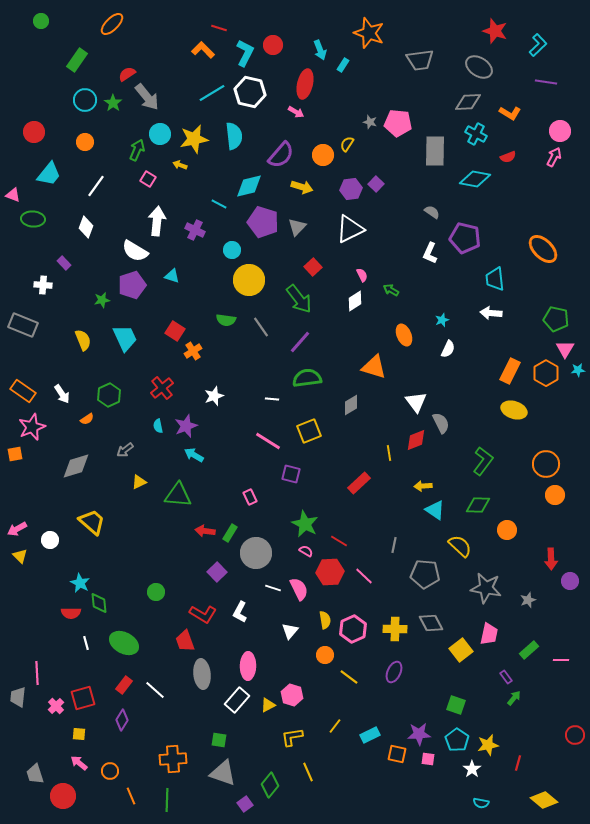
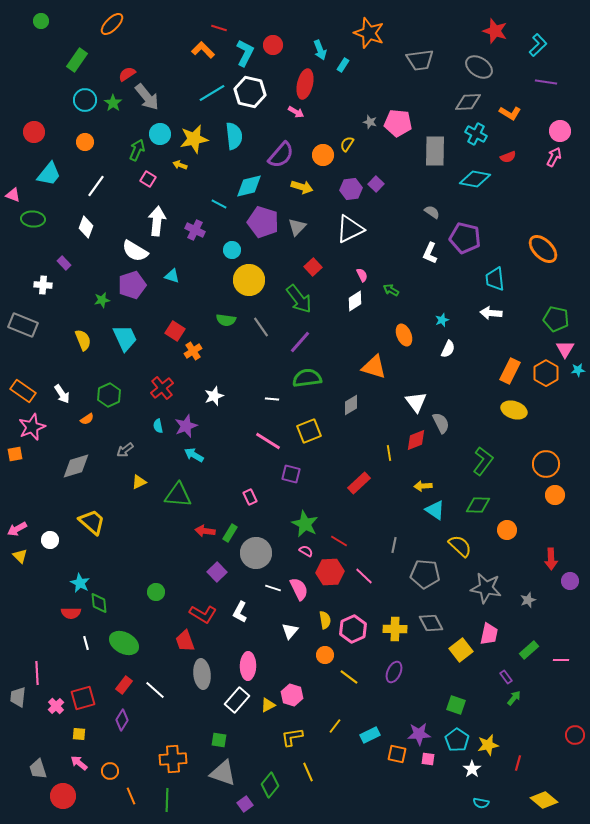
gray trapezoid at (35, 774): moved 3 px right, 5 px up
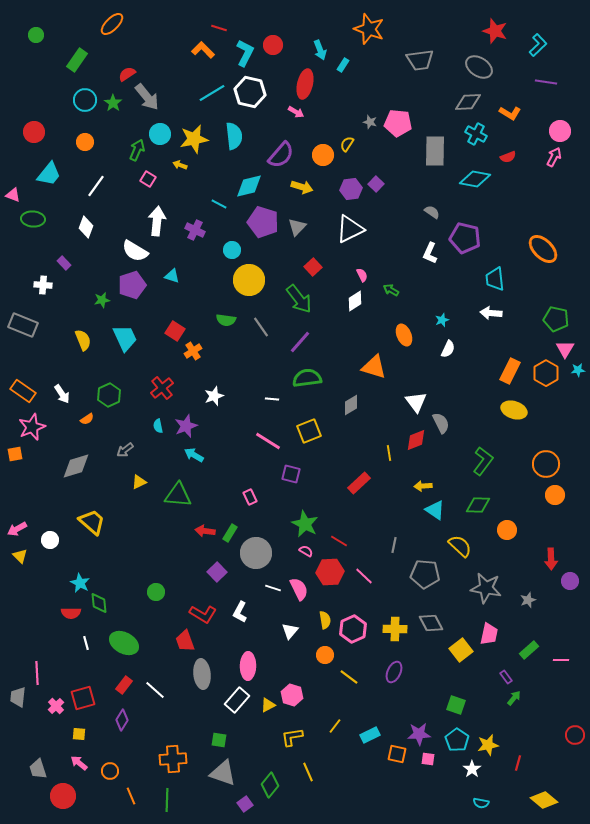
green circle at (41, 21): moved 5 px left, 14 px down
orange star at (369, 33): moved 4 px up
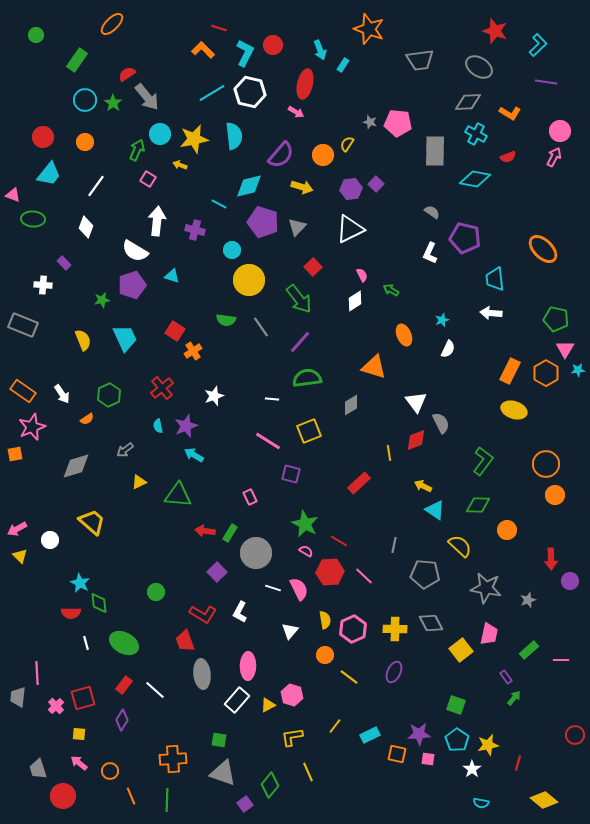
red circle at (34, 132): moved 9 px right, 5 px down
purple cross at (195, 230): rotated 12 degrees counterclockwise
yellow arrow at (423, 486): rotated 30 degrees clockwise
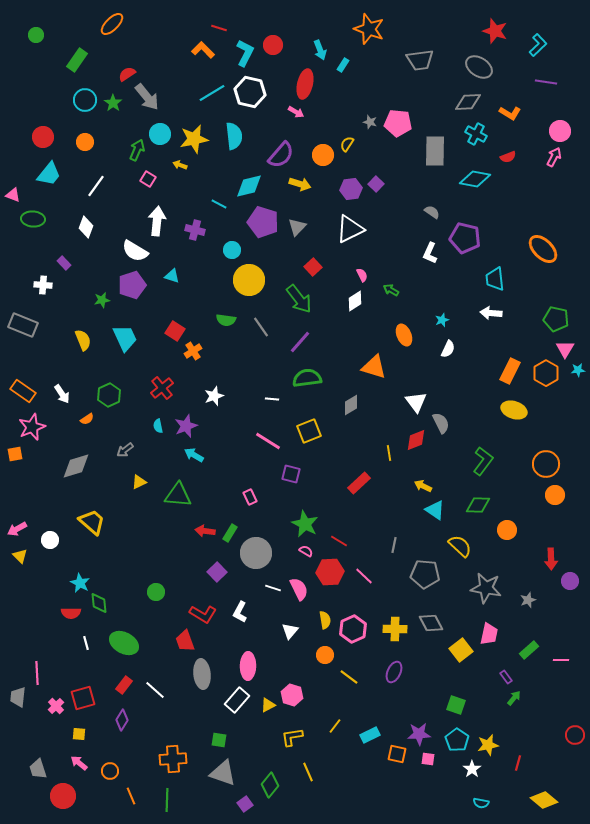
yellow arrow at (302, 187): moved 2 px left, 3 px up
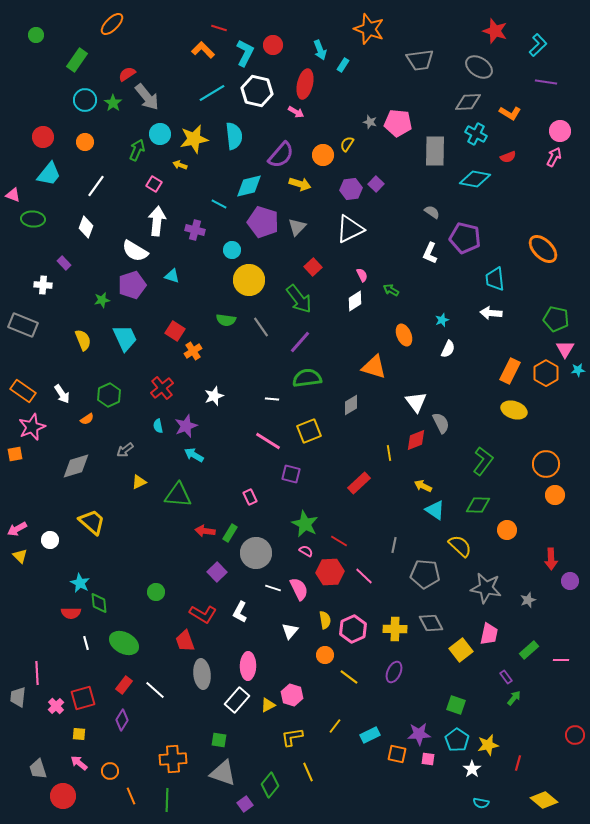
white hexagon at (250, 92): moved 7 px right, 1 px up
pink square at (148, 179): moved 6 px right, 5 px down
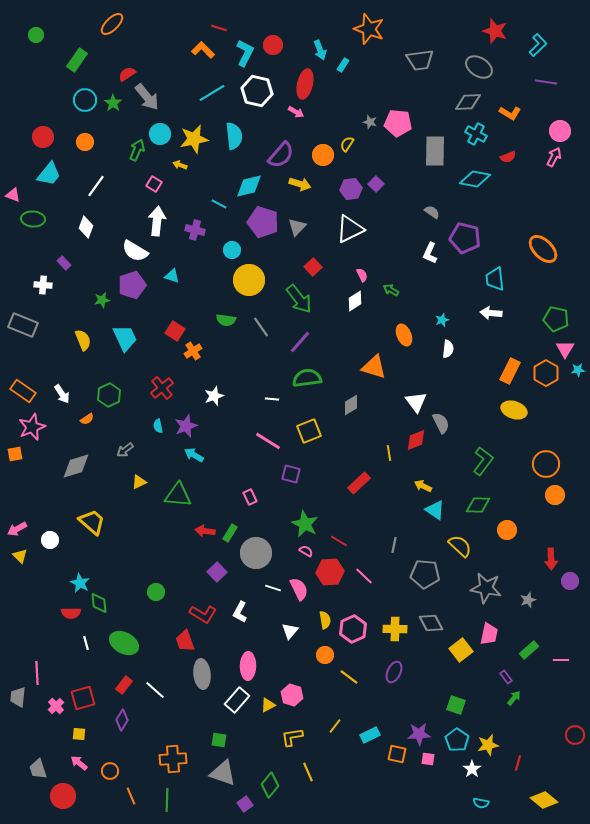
white semicircle at (448, 349): rotated 18 degrees counterclockwise
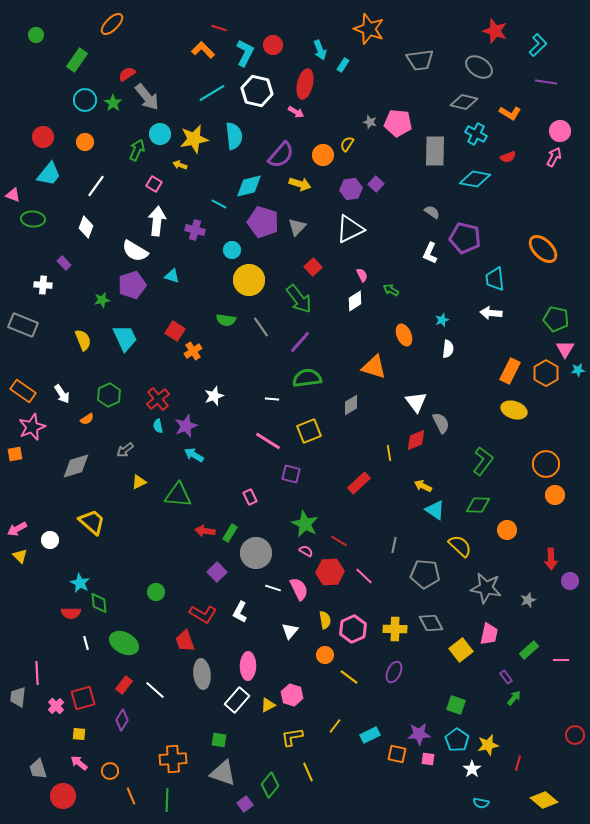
gray diamond at (468, 102): moved 4 px left; rotated 16 degrees clockwise
red cross at (162, 388): moved 4 px left, 11 px down
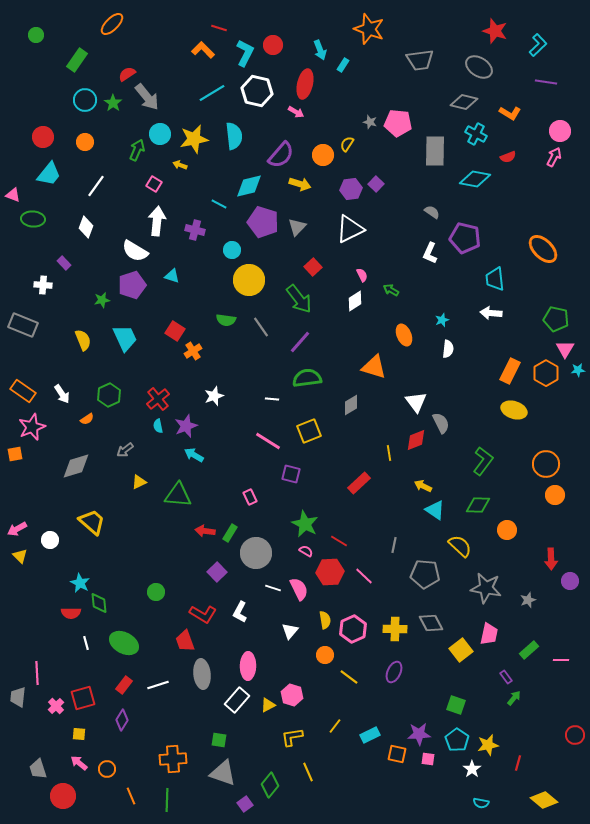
white line at (155, 690): moved 3 px right, 5 px up; rotated 60 degrees counterclockwise
orange circle at (110, 771): moved 3 px left, 2 px up
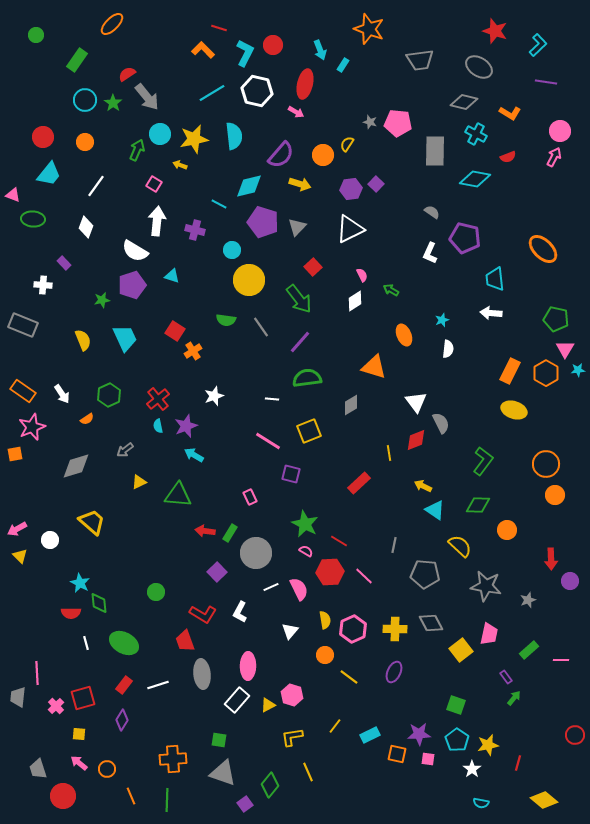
white line at (273, 588): moved 2 px left, 1 px up; rotated 42 degrees counterclockwise
gray star at (486, 588): moved 2 px up
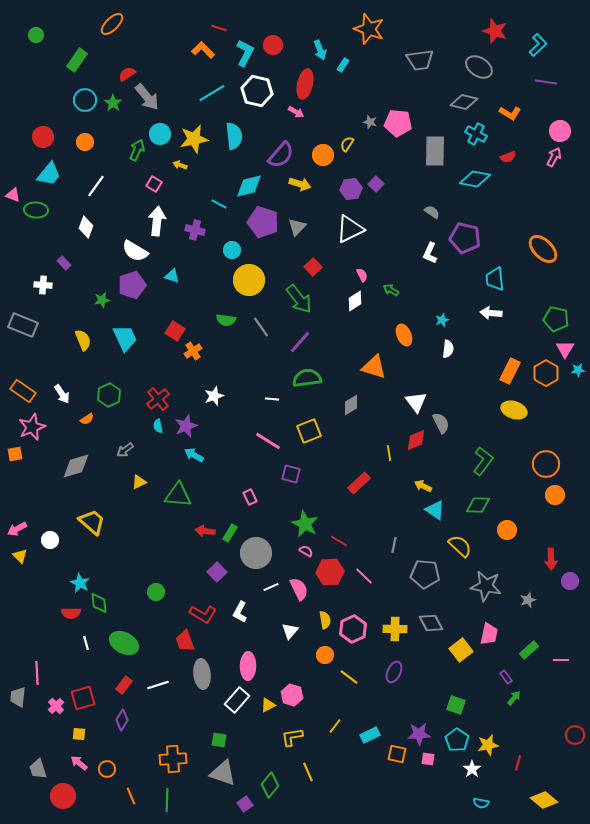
green ellipse at (33, 219): moved 3 px right, 9 px up
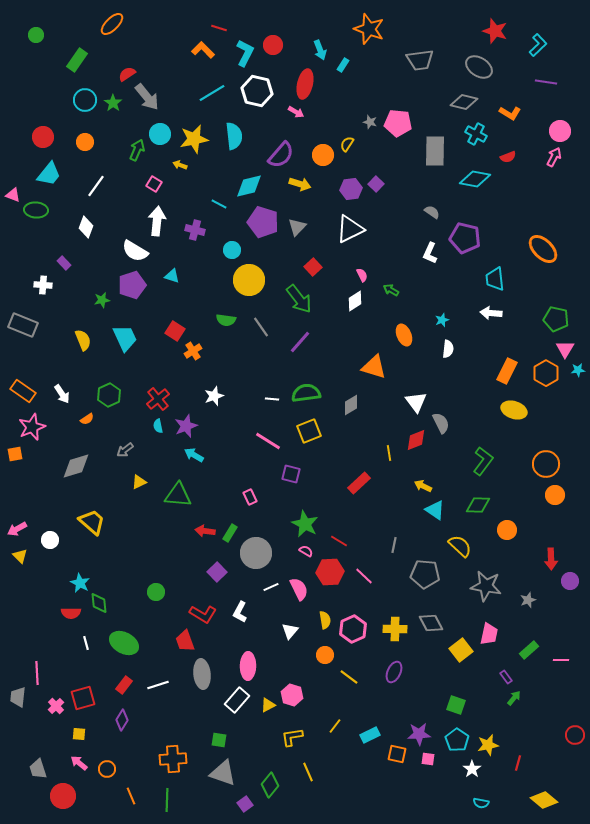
orange rectangle at (510, 371): moved 3 px left
green semicircle at (307, 378): moved 1 px left, 15 px down
